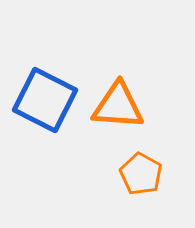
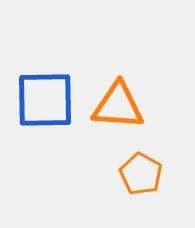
blue square: rotated 28 degrees counterclockwise
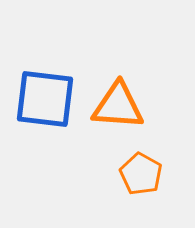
blue square: moved 1 px up; rotated 8 degrees clockwise
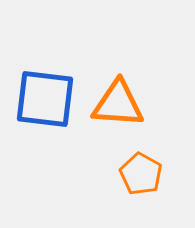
orange triangle: moved 2 px up
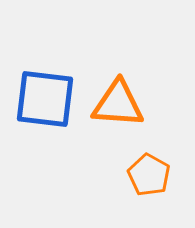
orange pentagon: moved 8 px right, 1 px down
